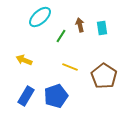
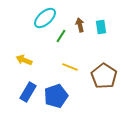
cyan ellipse: moved 5 px right, 1 px down
cyan rectangle: moved 1 px left, 1 px up
blue rectangle: moved 2 px right, 4 px up
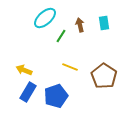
cyan rectangle: moved 3 px right, 4 px up
yellow arrow: moved 10 px down
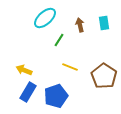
green line: moved 2 px left, 4 px down
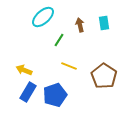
cyan ellipse: moved 2 px left, 1 px up
yellow line: moved 1 px left, 1 px up
blue pentagon: moved 1 px left, 1 px up
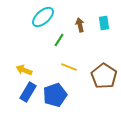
yellow line: moved 1 px down
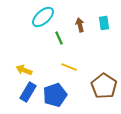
green line: moved 2 px up; rotated 56 degrees counterclockwise
brown pentagon: moved 10 px down
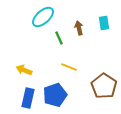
brown arrow: moved 1 px left, 3 px down
blue rectangle: moved 6 px down; rotated 18 degrees counterclockwise
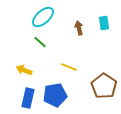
green line: moved 19 px left, 4 px down; rotated 24 degrees counterclockwise
blue pentagon: rotated 10 degrees clockwise
